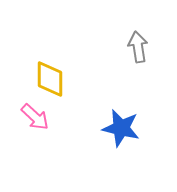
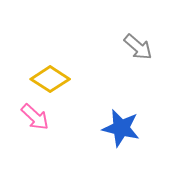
gray arrow: rotated 140 degrees clockwise
yellow diamond: rotated 57 degrees counterclockwise
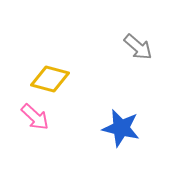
yellow diamond: rotated 18 degrees counterclockwise
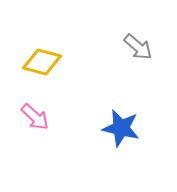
yellow diamond: moved 8 px left, 17 px up
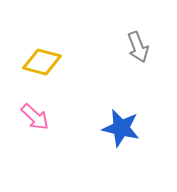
gray arrow: rotated 28 degrees clockwise
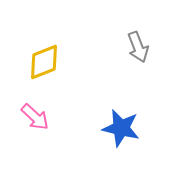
yellow diamond: moved 2 px right; rotated 36 degrees counterclockwise
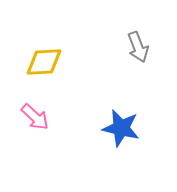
yellow diamond: rotated 18 degrees clockwise
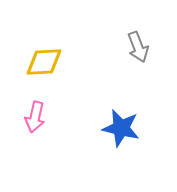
pink arrow: rotated 60 degrees clockwise
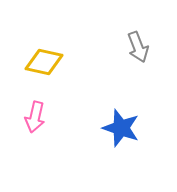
yellow diamond: rotated 15 degrees clockwise
blue star: rotated 6 degrees clockwise
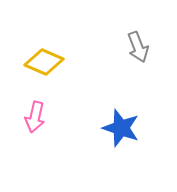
yellow diamond: rotated 12 degrees clockwise
